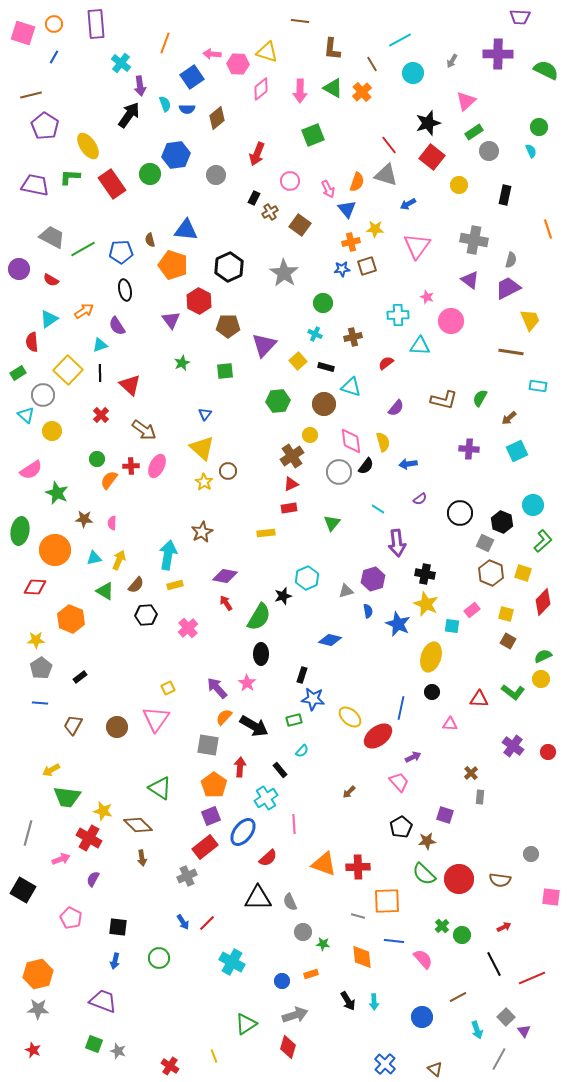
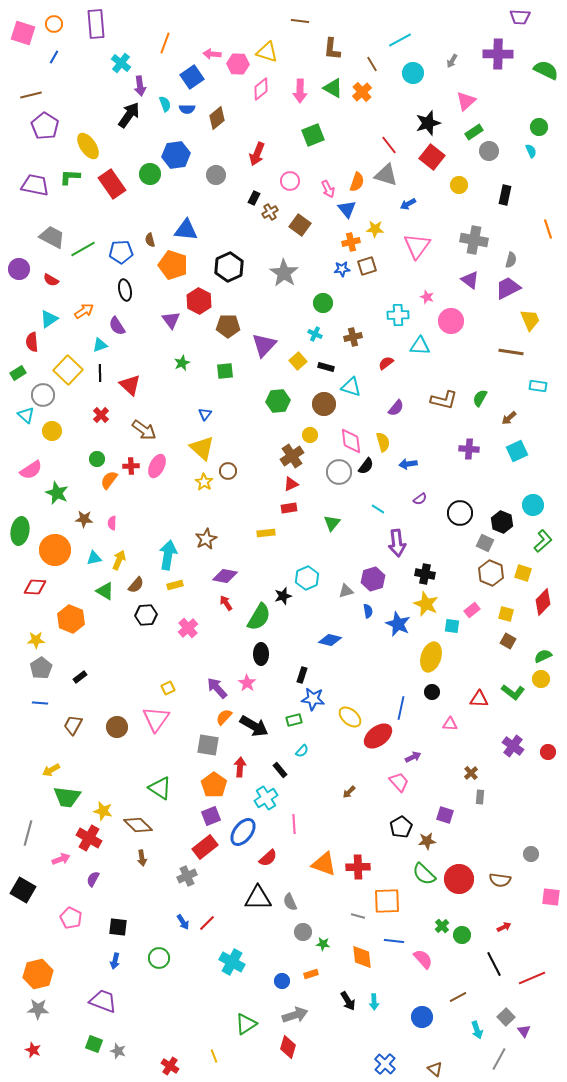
brown star at (202, 532): moved 4 px right, 7 px down
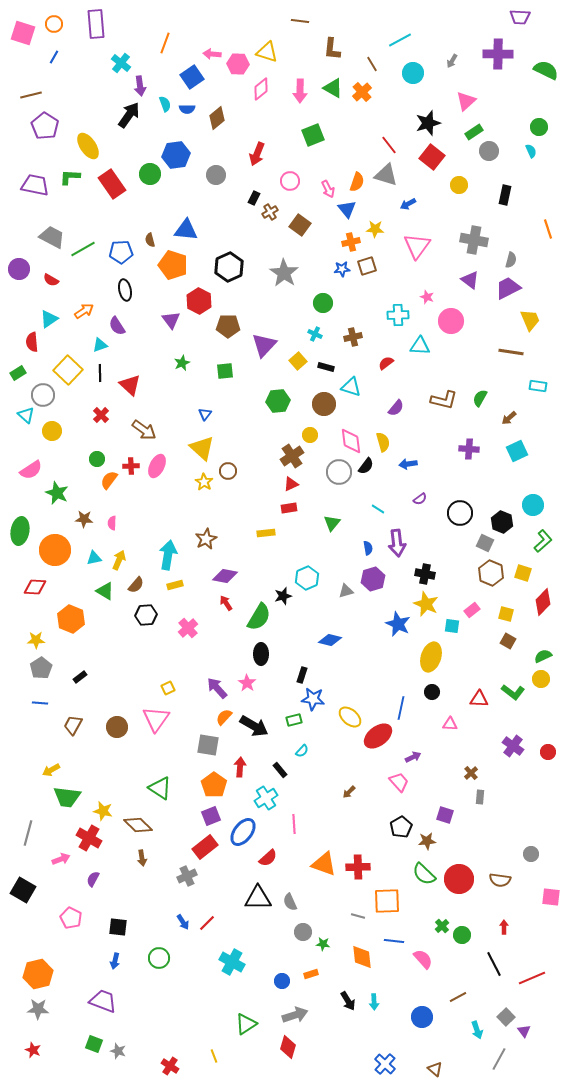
blue semicircle at (368, 611): moved 63 px up
red arrow at (504, 927): rotated 64 degrees counterclockwise
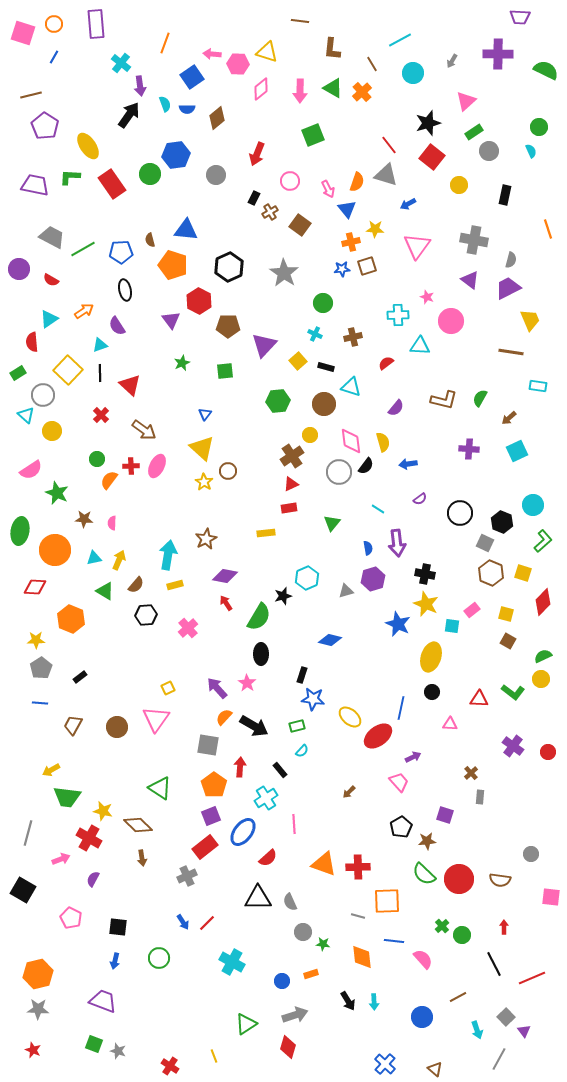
green rectangle at (294, 720): moved 3 px right, 6 px down
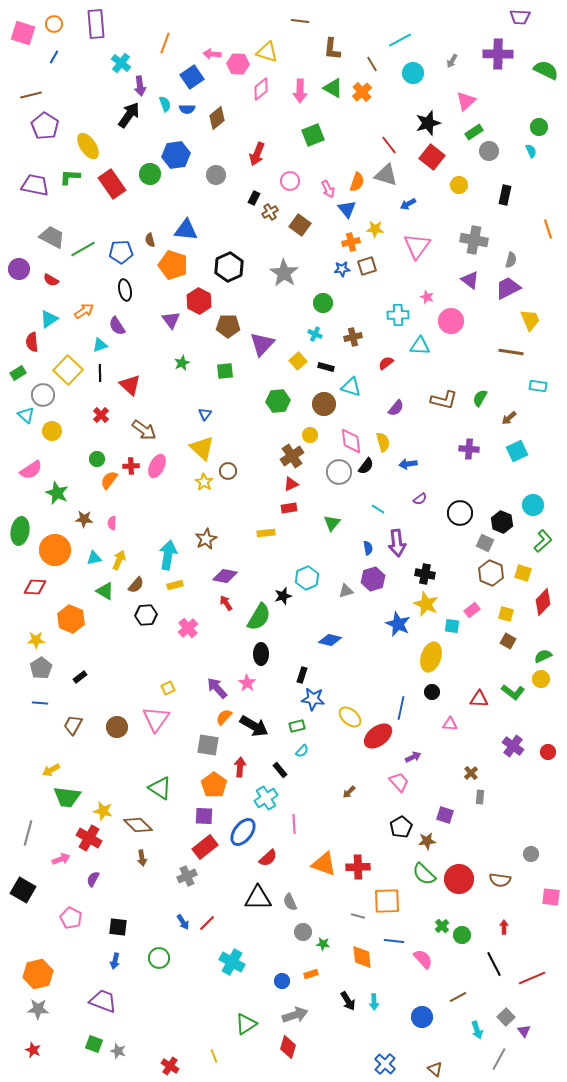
purple triangle at (264, 345): moved 2 px left, 1 px up
purple square at (211, 816): moved 7 px left; rotated 24 degrees clockwise
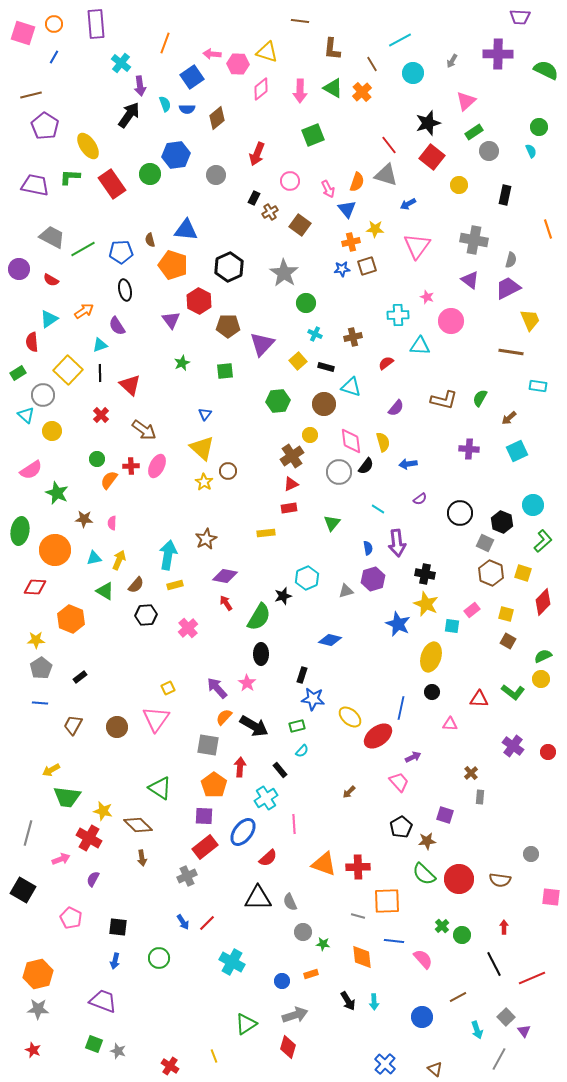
green circle at (323, 303): moved 17 px left
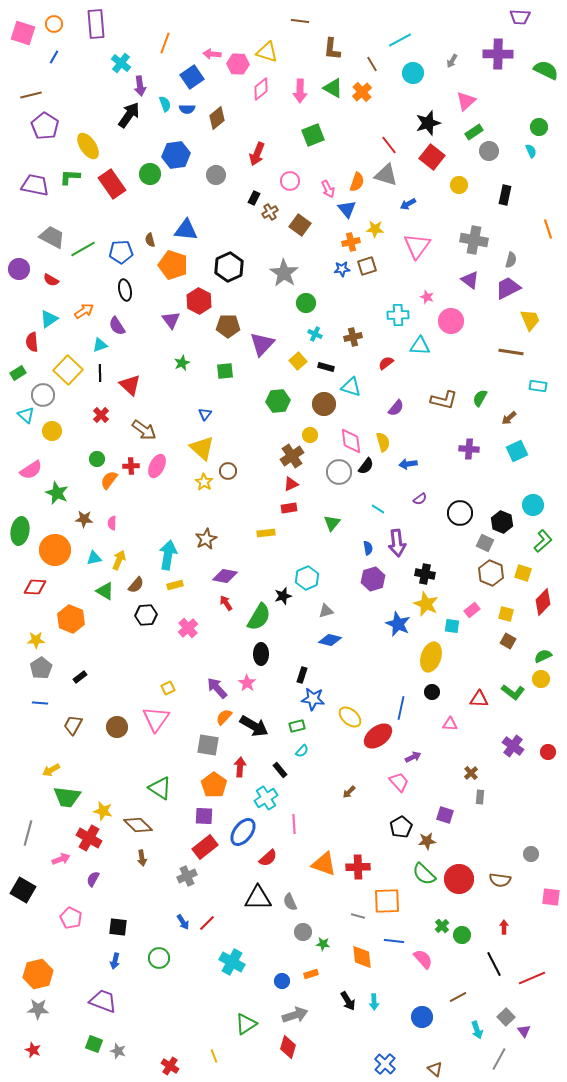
gray triangle at (346, 591): moved 20 px left, 20 px down
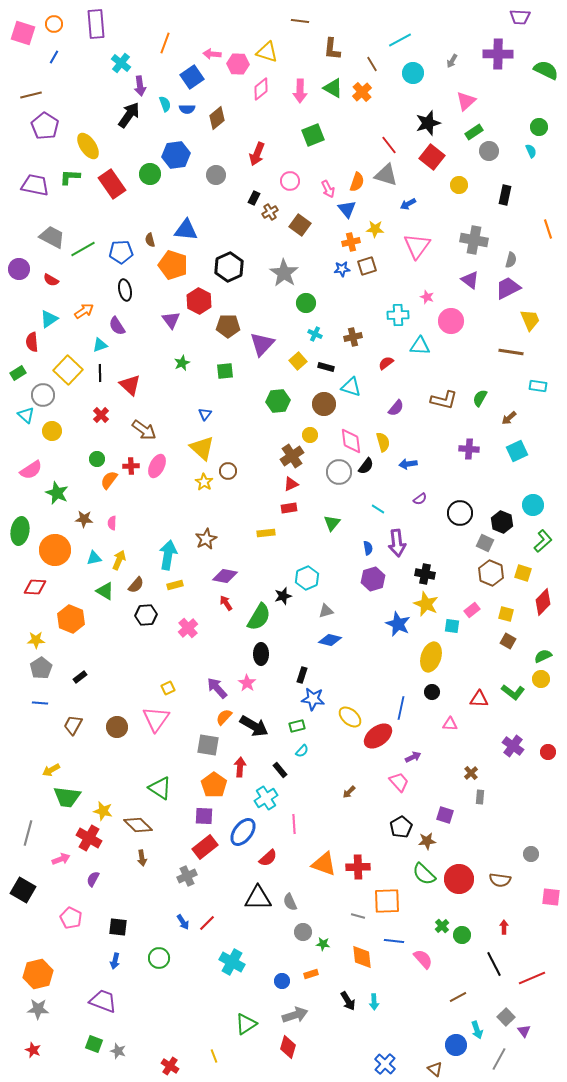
blue circle at (422, 1017): moved 34 px right, 28 px down
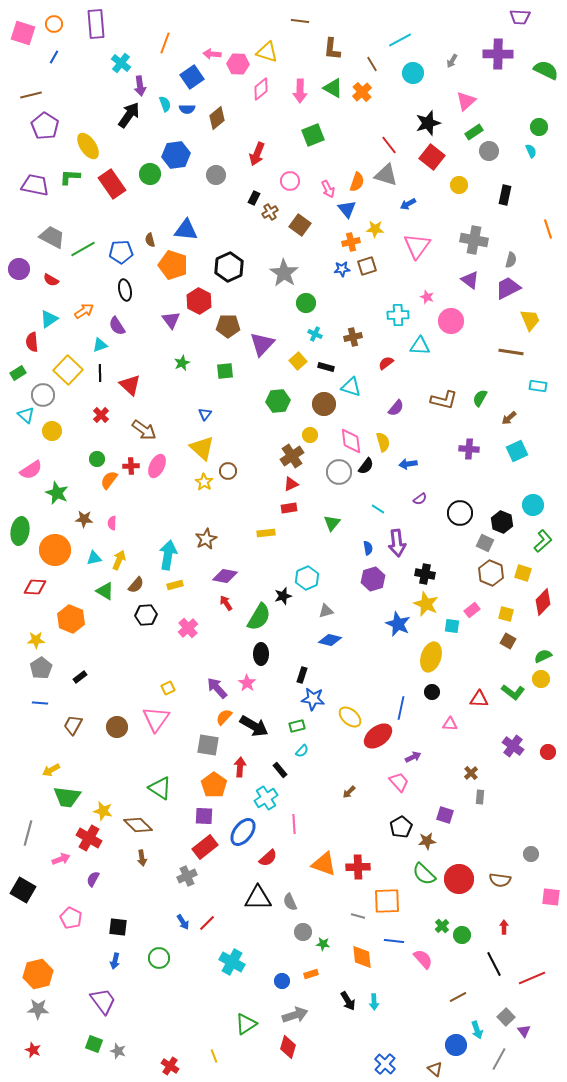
purple trapezoid at (103, 1001): rotated 32 degrees clockwise
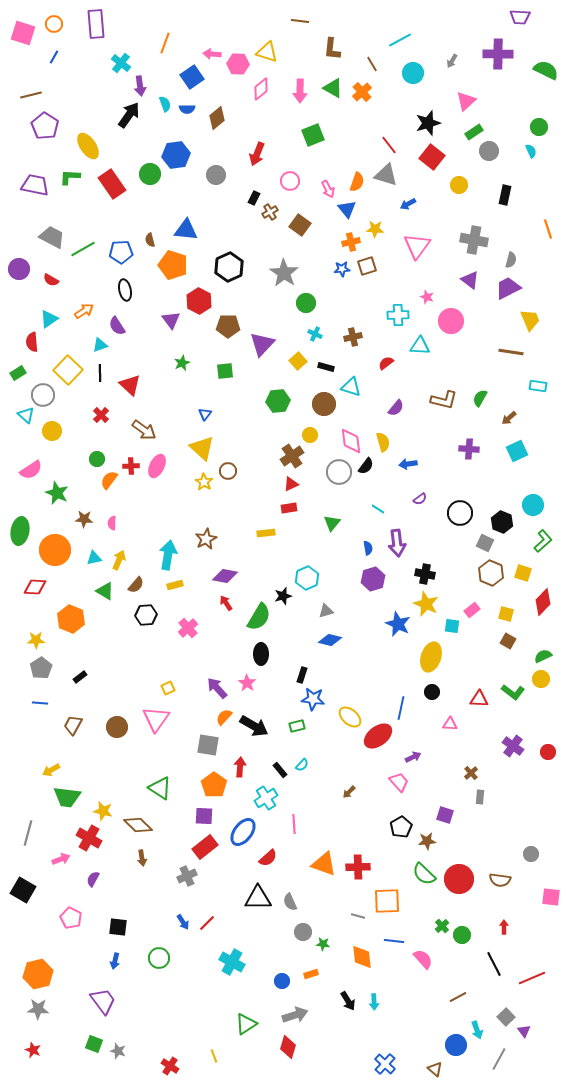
cyan semicircle at (302, 751): moved 14 px down
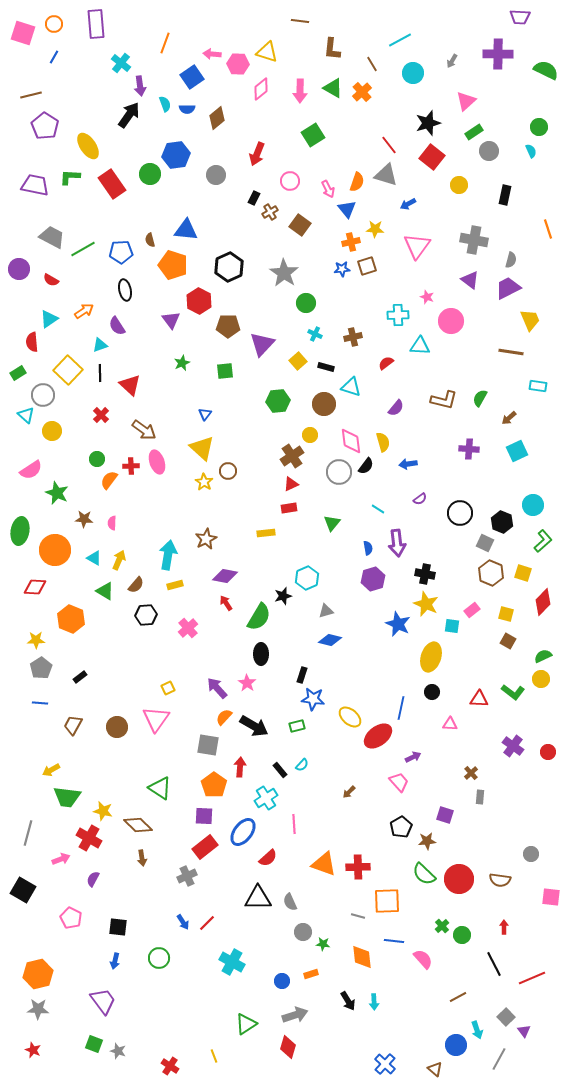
green square at (313, 135): rotated 10 degrees counterclockwise
pink ellipse at (157, 466): moved 4 px up; rotated 45 degrees counterclockwise
cyan triangle at (94, 558): rotated 42 degrees clockwise
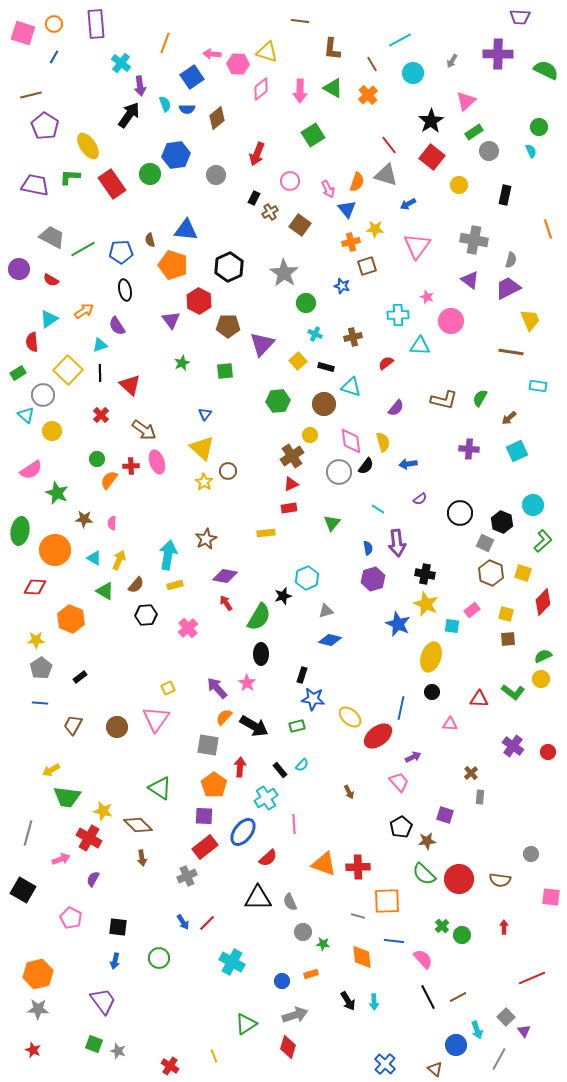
orange cross at (362, 92): moved 6 px right, 3 px down
black star at (428, 123): moved 3 px right, 2 px up; rotated 15 degrees counterclockwise
blue star at (342, 269): moved 17 px down; rotated 21 degrees clockwise
brown square at (508, 641): moved 2 px up; rotated 35 degrees counterclockwise
brown arrow at (349, 792): rotated 72 degrees counterclockwise
black line at (494, 964): moved 66 px left, 33 px down
